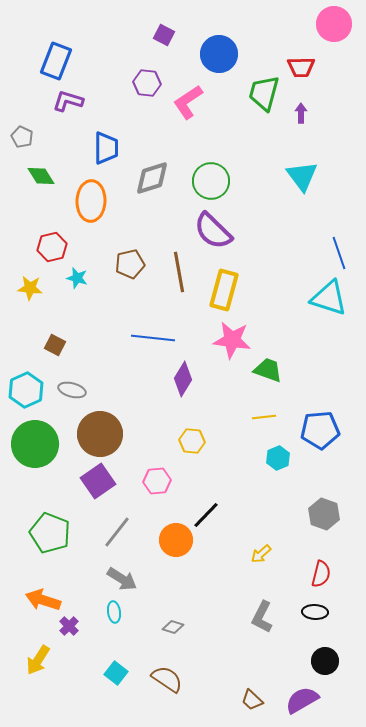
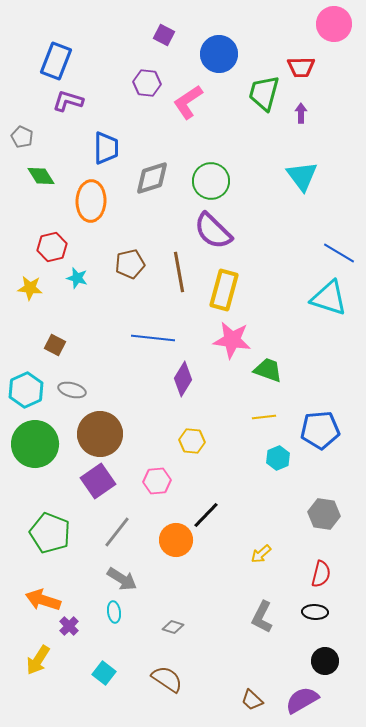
blue line at (339, 253): rotated 40 degrees counterclockwise
gray hexagon at (324, 514): rotated 12 degrees counterclockwise
cyan square at (116, 673): moved 12 px left
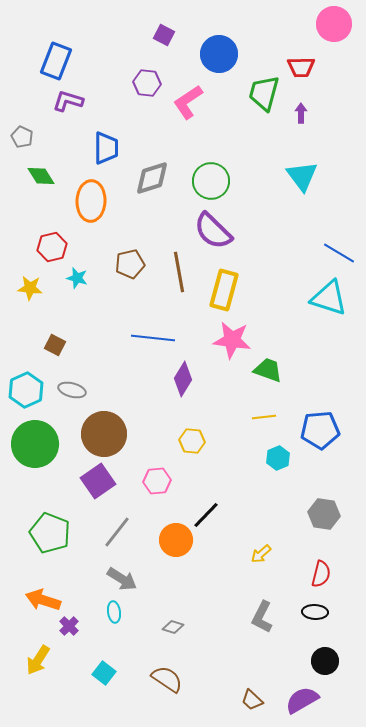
brown circle at (100, 434): moved 4 px right
